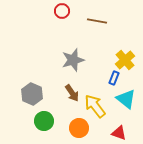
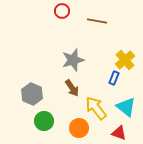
brown arrow: moved 5 px up
cyan triangle: moved 8 px down
yellow arrow: moved 1 px right, 2 px down
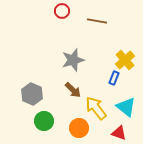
brown arrow: moved 1 px right, 2 px down; rotated 12 degrees counterclockwise
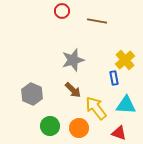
blue rectangle: rotated 32 degrees counterclockwise
cyan triangle: moved 2 px up; rotated 35 degrees counterclockwise
green circle: moved 6 px right, 5 px down
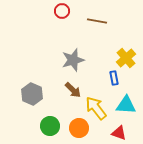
yellow cross: moved 1 px right, 2 px up
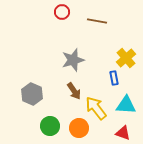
red circle: moved 1 px down
brown arrow: moved 1 px right, 1 px down; rotated 12 degrees clockwise
red triangle: moved 4 px right
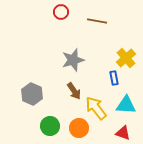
red circle: moved 1 px left
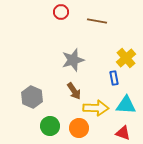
gray hexagon: moved 3 px down
yellow arrow: rotated 130 degrees clockwise
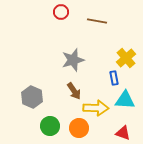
cyan triangle: moved 1 px left, 5 px up
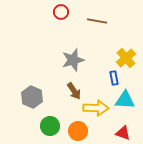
orange circle: moved 1 px left, 3 px down
